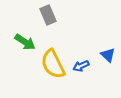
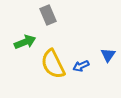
green arrow: rotated 55 degrees counterclockwise
blue triangle: rotated 21 degrees clockwise
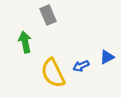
green arrow: rotated 80 degrees counterclockwise
blue triangle: moved 1 px left, 2 px down; rotated 28 degrees clockwise
yellow semicircle: moved 9 px down
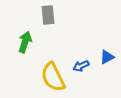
gray rectangle: rotated 18 degrees clockwise
green arrow: rotated 30 degrees clockwise
yellow semicircle: moved 4 px down
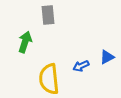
yellow semicircle: moved 4 px left, 2 px down; rotated 20 degrees clockwise
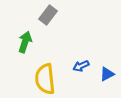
gray rectangle: rotated 42 degrees clockwise
blue triangle: moved 17 px down
yellow semicircle: moved 4 px left
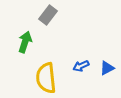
blue triangle: moved 6 px up
yellow semicircle: moved 1 px right, 1 px up
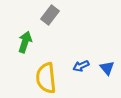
gray rectangle: moved 2 px right
blue triangle: rotated 42 degrees counterclockwise
